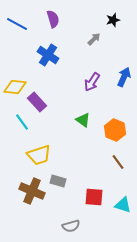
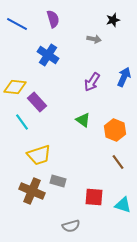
gray arrow: rotated 56 degrees clockwise
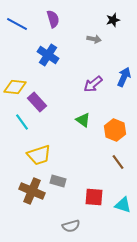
purple arrow: moved 1 px right, 2 px down; rotated 18 degrees clockwise
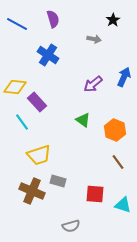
black star: rotated 16 degrees counterclockwise
red square: moved 1 px right, 3 px up
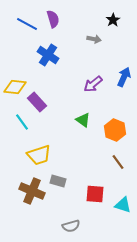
blue line: moved 10 px right
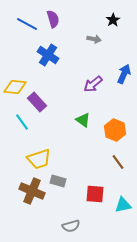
blue arrow: moved 3 px up
yellow trapezoid: moved 4 px down
cyan triangle: rotated 30 degrees counterclockwise
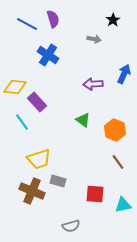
purple arrow: rotated 36 degrees clockwise
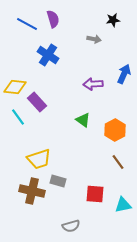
black star: rotated 24 degrees clockwise
cyan line: moved 4 px left, 5 px up
orange hexagon: rotated 10 degrees clockwise
brown cross: rotated 10 degrees counterclockwise
